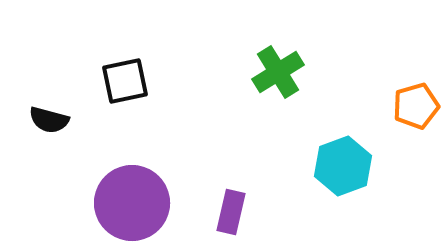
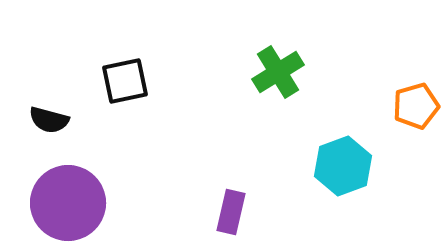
purple circle: moved 64 px left
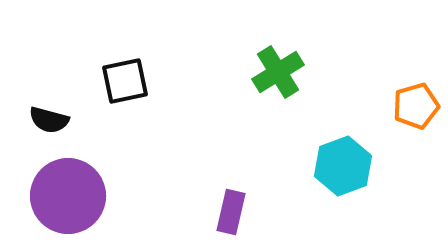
purple circle: moved 7 px up
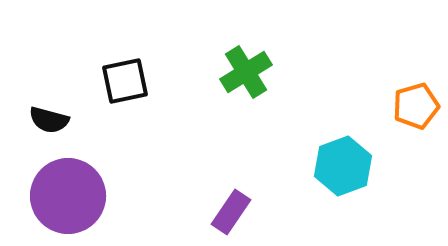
green cross: moved 32 px left
purple rectangle: rotated 21 degrees clockwise
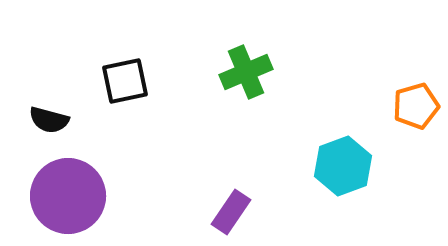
green cross: rotated 9 degrees clockwise
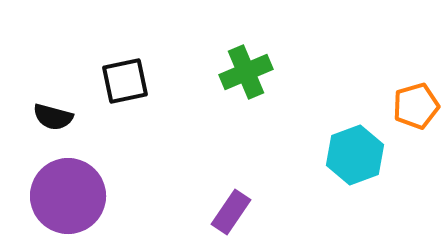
black semicircle: moved 4 px right, 3 px up
cyan hexagon: moved 12 px right, 11 px up
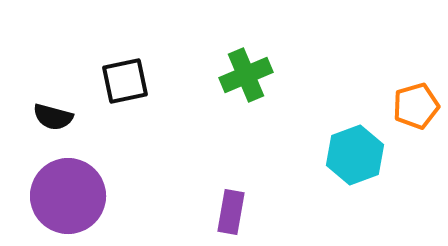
green cross: moved 3 px down
purple rectangle: rotated 24 degrees counterclockwise
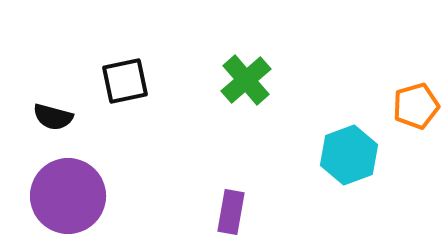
green cross: moved 5 px down; rotated 18 degrees counterclockwise
cyan hexagon: moved 6 px left
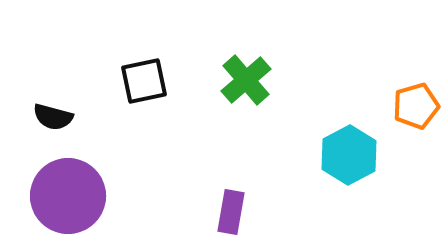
black square: moved 19 px right
cyan hexagon: rotated 8 degrees counterclockwise
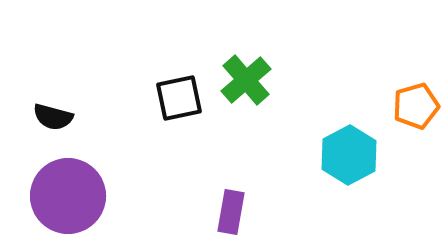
black square: moved 35 px right, 17 px down
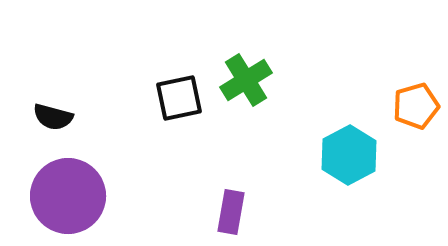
green cross: rotated 9 degrees clockwise
